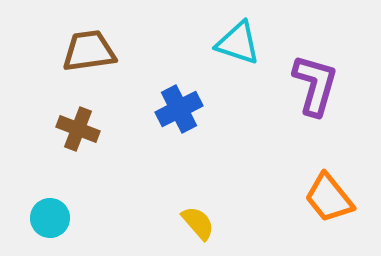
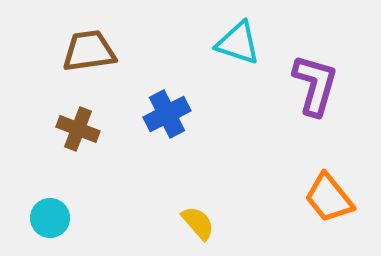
blue cross: moved 12 px left, 5 px down
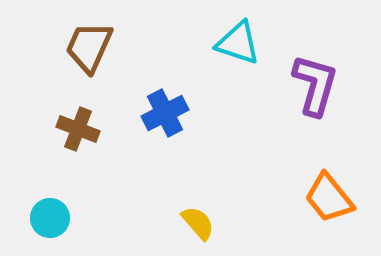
brown trapezoid: moved 4 px up; rotated 58 degrees counterclockwise
blue cross: moved 2 px left, 1 px up
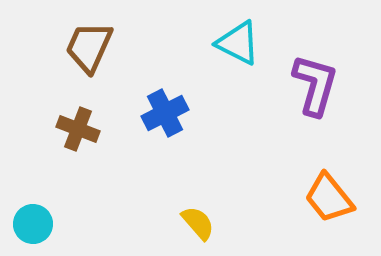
cyan triangle: rotated 9 degrees clockwise
cyan circle: moved 17 px left, 6 px down
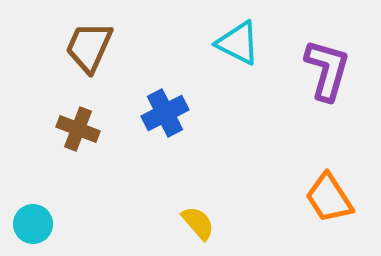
purple L-shape: moved 12 px right, 15 px up
orange trapezoid: rotated 6 degrees clockwise
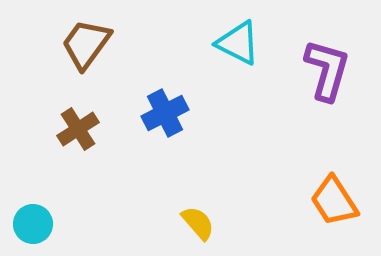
brown trapezoid: moved 3 px left, 3 px up; rotated 12 degrees clockwise
brown cross: rotated 36 degrees clockwise
orange trapezoid: moved 5 px right, 3 px down
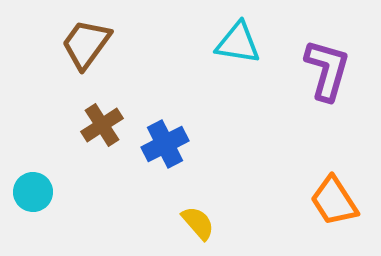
cyan triangle: rotated 18 degrees counterclockwise
blue cross: moved 31 px down
brown cross: moved 24 px right, 4 px up
cyan circle: moved 32 px up
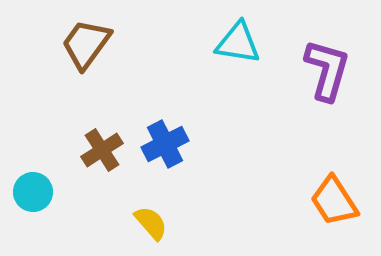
brown cross: moved 25 px down
yellow semicircle: moved 47 px left
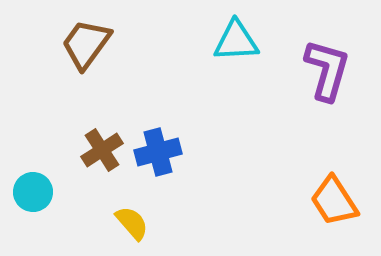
cyan triangle: moved 2 px left, 2 px up; rotated 12 degrees counterclockwise
blue cross: moved 7 px left, 8 px down; rotated 12 degrees clockwise
yellow semicircle: moved 19 px left
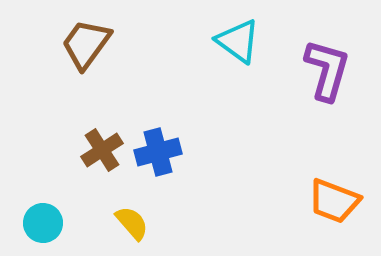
cyan triangle: moved 2 px right; rotated 39 degrees clockwise
cyan circle: moved 10 px right, 31 px down
orange trapezoid: rotated 36 degrees counterclockwise
